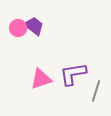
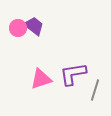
gray line: moved 1 px left, 1 px up
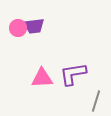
purple trapezoid: rotated 135 degrees clockwise
pink triangle: moved 1 px right, 1 px up; rotated 15 degrees clockwise
gray line: moved 1 px right, 11 px down
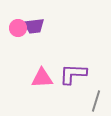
purple L-shape: rotated 12 degrees clockwise
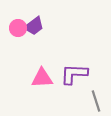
purple trapezoid: rotated 30 degrees counterclockwise
purple L-shape: moved 1 px right
gray line: rotated 35 degrees counterclockwise
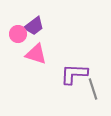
pink circle: moved 6 px down
pink triangle: moved 6 px left, 24 px up; rotated 20 degrees clockwise
gray line: moved 3 px left, 12 px up
